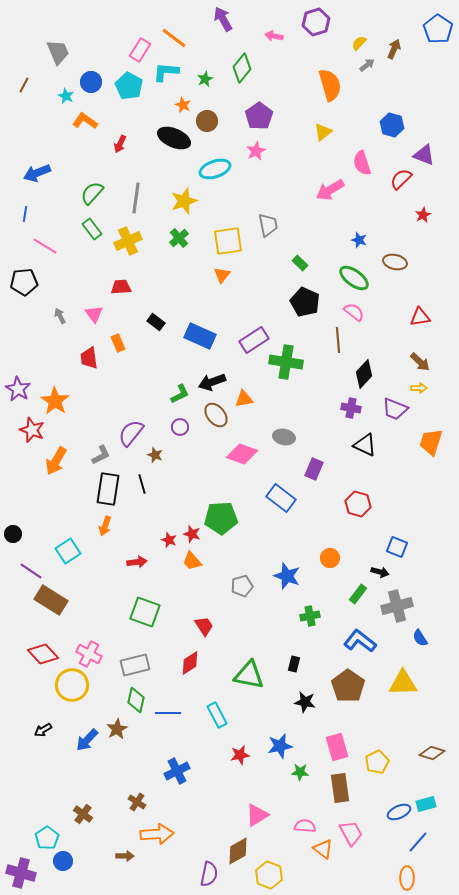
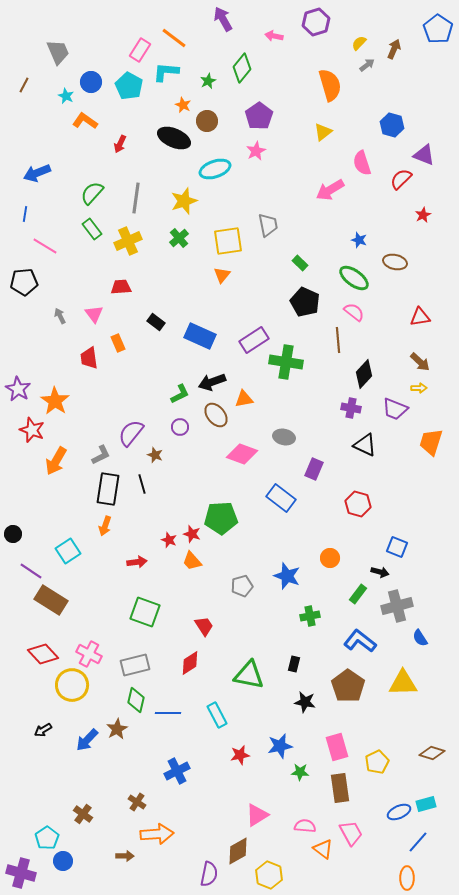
green star at (205, 79): moved 3 px right, 2 px down
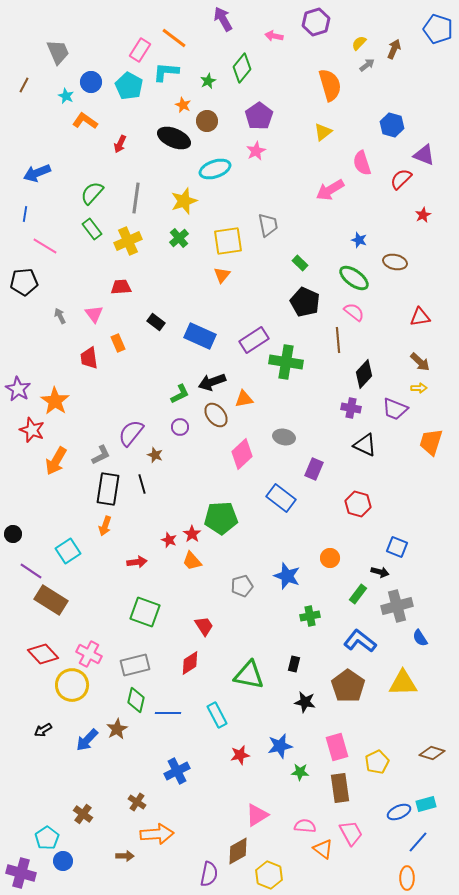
blue pentagon at (438, 29): rotated 16 degrees counterclockwise
pink diamond at (242, 454): rotated 64 degrees counterclockwise
red star at (192, 534): rotated 18 degrees clockwise
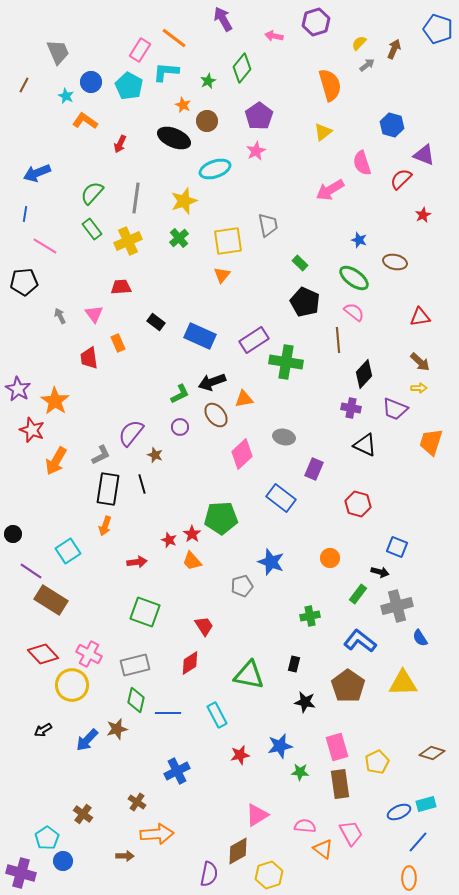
blue star at (287, 576): moved 16 px left, 14 px up
brown star at (117, 729): rotated 15 degrees clockwise
brown rectangle at (340, 788): moved 4 px up
yellow hexagon at (269, 875): rotated 20 degrees clockwise
orange ellipse at (407, 878): moved 2 px right
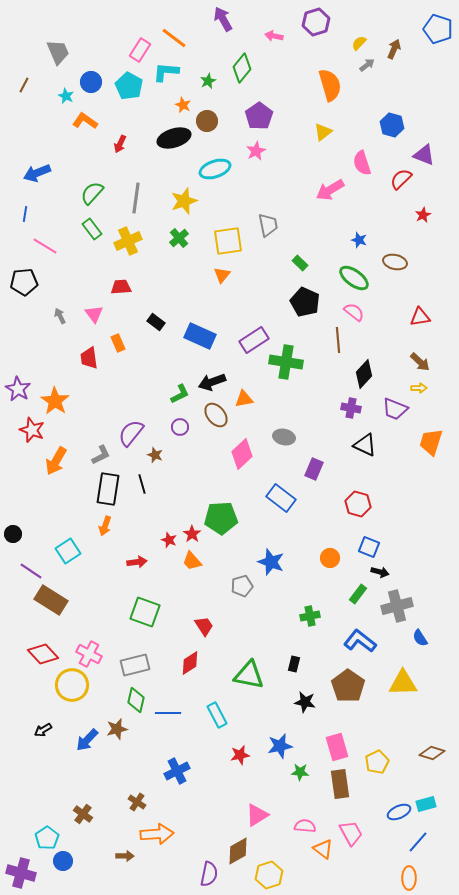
black ellipse at (174, 138): rotated 40 degrees counterclockwise
blue square at (397, 547): moved 28 px left
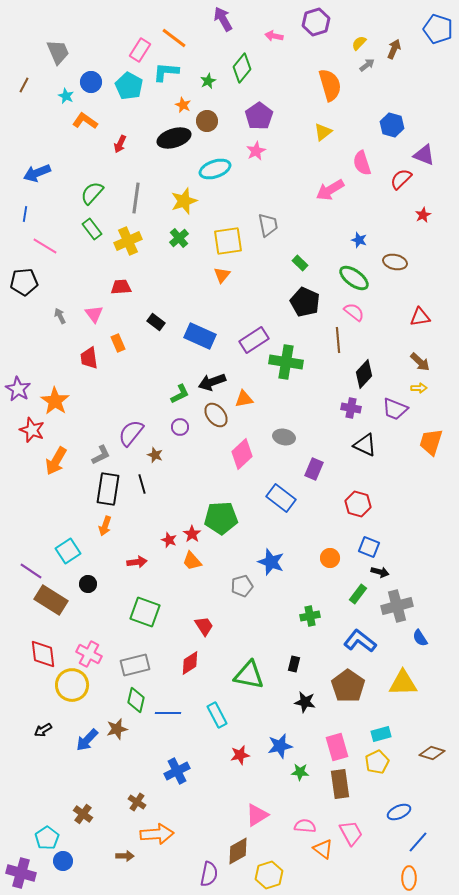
black circle at (13, 534): moved 75 px right, 50 px down
red diamond at (43, 654): rotated 36 degrees clockwise
cyan rectangle at (426, 804): moved 45 px left, 70 px up
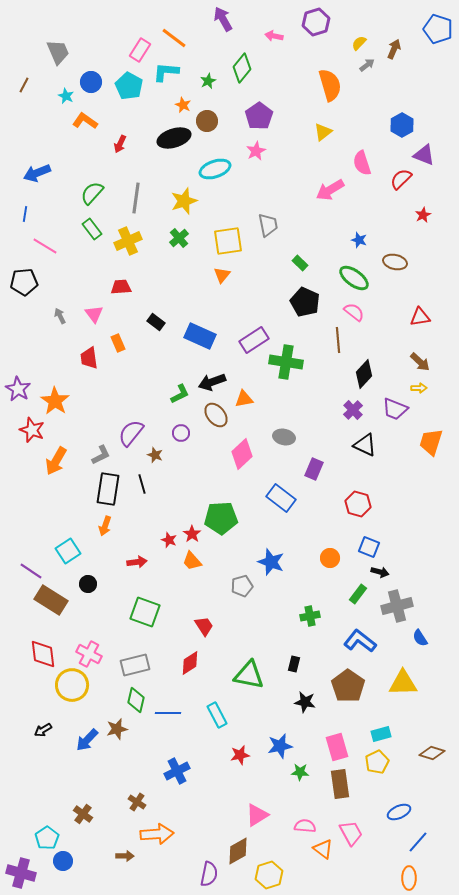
blue hexagon at (392, 125): moved 10 px right; rotated 15 degrees clockwise
purple cross at (351, 408): moved 2 px right, 2 px down; rotated 36 degrees clockwise
purple circle at (180, 427): moved 1 px right, 6 px down
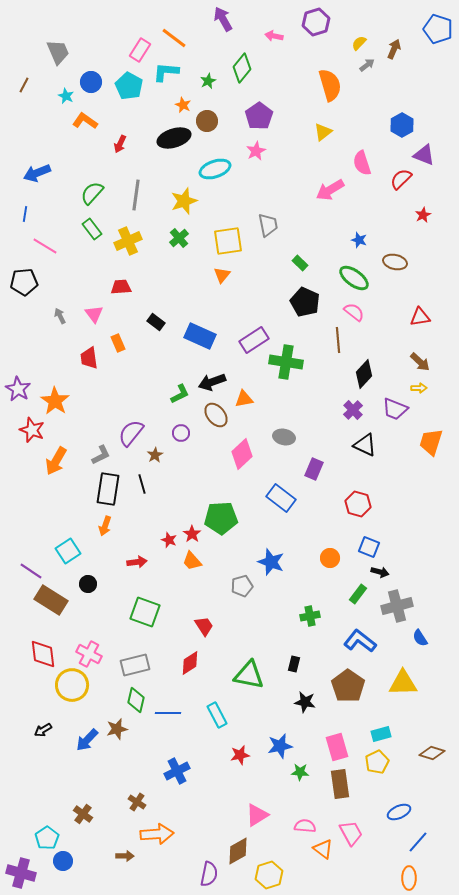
gray line at (136, 198): moved 3 px up
brown star at (155, 455): rotated 21 degrees clockwise
